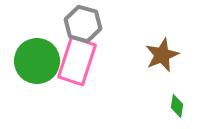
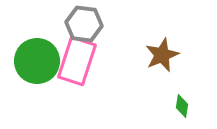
gray hexagon: moved 1 px right; rotated 9 degrees counterclockwise
green diamond: moved 5 px right
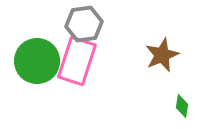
gray hexagon: rotated 15 degrees counterclockwise
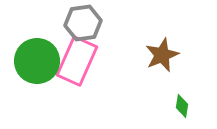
gray hexagon: moved 1 px left, 1 px up
pink rectangle: rotated 6 degrees clockwise
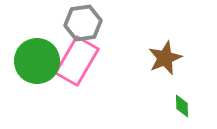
brown star: moved 3 px right, 3 px down
pink rectangle: rotated 6 degrees clockwise
green diamond: rotated 10 degrees counterclockwise
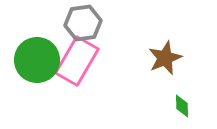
green circle: moved 1 px up
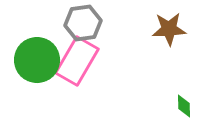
brown star: moved 4 px right, 29 px up; rotated 20 degrees clockwise
green diamond: moved 2 px right
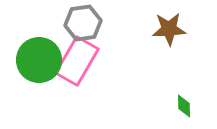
green circle: moved 2 px right
